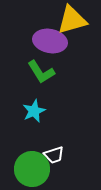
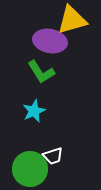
white trapezoid: moved 1 px left, 1 px down
green circle: moved 2 px left
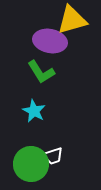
cyan star: rotated 20 degrees counterclockwise
green circle: moved 1 px right, 5 px up
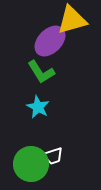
purple ellipse: rotated 56 degrees counterclockwise
cyan star: moved 4 px right, 4 px up
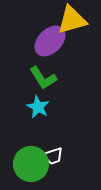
green L-shape: moved 2 px right, 6 px down
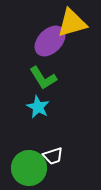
yellow triangle: moved 3 px down
green circle: moved 2 px left, 4 px down
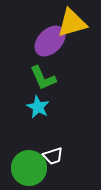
green L-shape: rotated 8 degrees clockwise
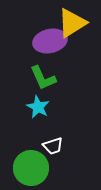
yellow triangle: rotated 16 degrees counterclockwise
purple ellipse: rotated 32 degrees clockwise
white trapezoid: moved 10 px up
green circle: moved 2 px right
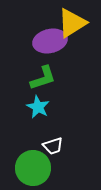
green L-shape: rotated 84 degrees counterclockwise
green circle: moved 2 px right
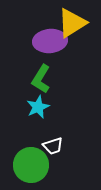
purple ellipse: rotated 8 degrees clockwise
green L-shape: moved 2 px left, 1 px down; rotated 140 degrees clockwise
cyan star: rotated 20 degrees clockwise
green circle: moved 2 px left, 3 px up
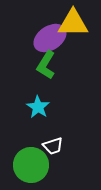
yellow triangle: moved 1 px right; rotated 32 degrees clockwise
purple ellipse: moved 3 px up; rotated 28 degrees counterclockwise
green L-shape: moved 5 px right, 14 px up
cyan star: rotated 15 degrees counterclockwise
